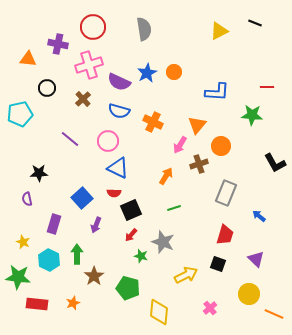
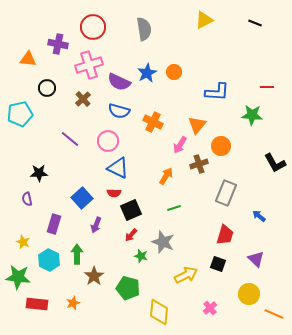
yellow triangle at (219, 31): moved 15 px left, 11 px up
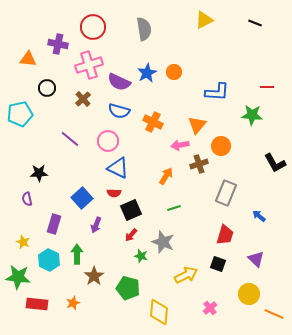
pink arrow at (180, 145): rotated 48 degrees clockwise
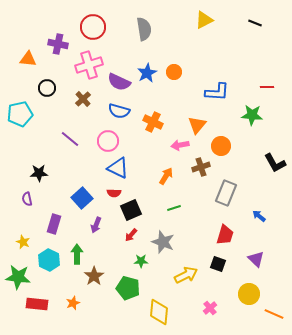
brown cross at (199, 164): moved 2 px right, 3 px down
green star at (141, 256): moved 5 px down; rotated 16 degrees counterclockwise
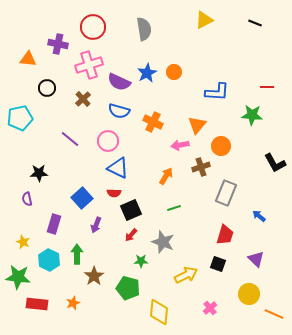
cyan pentagon at (20, 114): moved 4 px down
